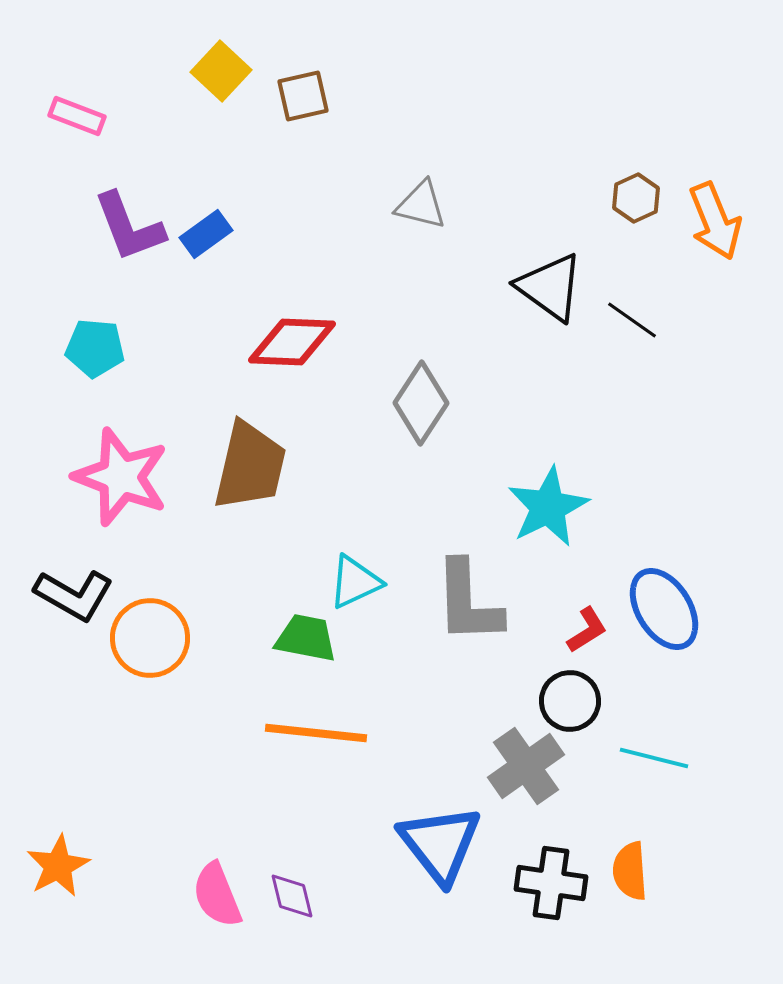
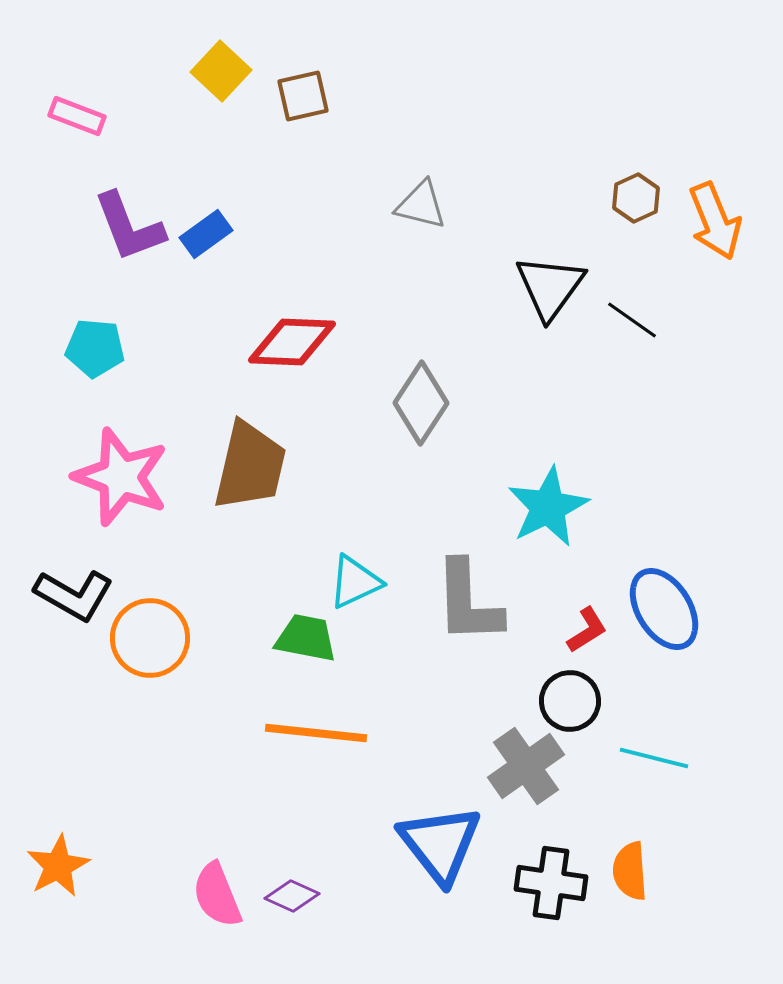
black triangle: rotated 30 degrees clockwise
purple diamond: rotated 52 degrees counterclockwise
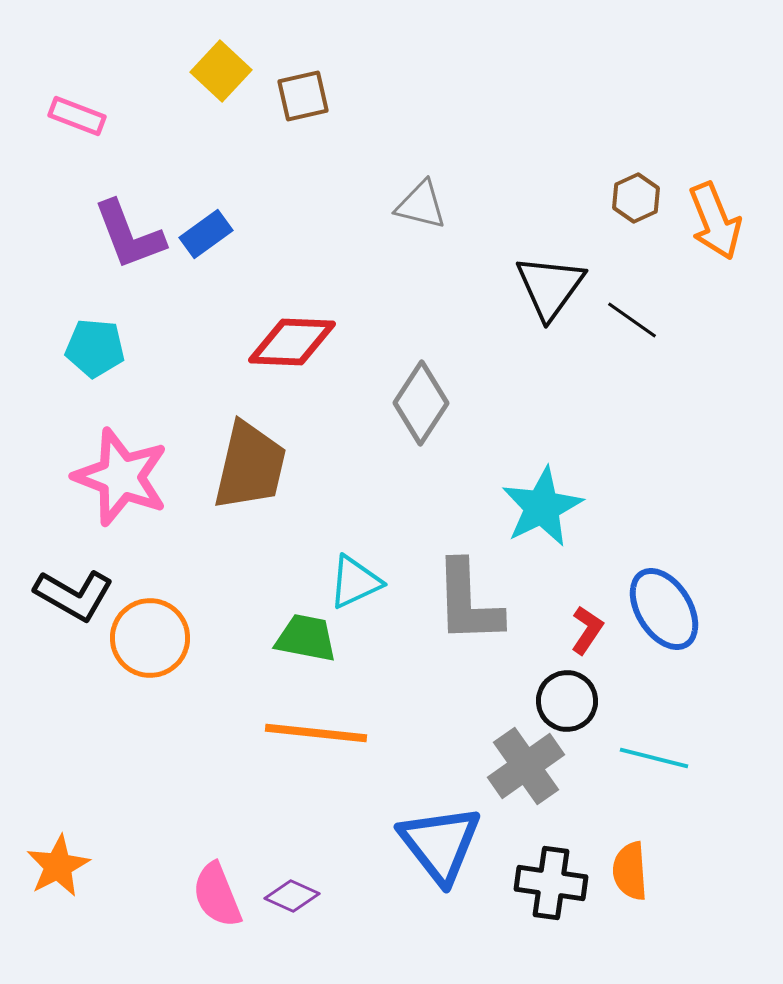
purple L-shape: moved 8 px down
cyan star: moved 6 px left
red L-shape: rotated 24 degrees counterclockwise
black circle: moved 3 px left
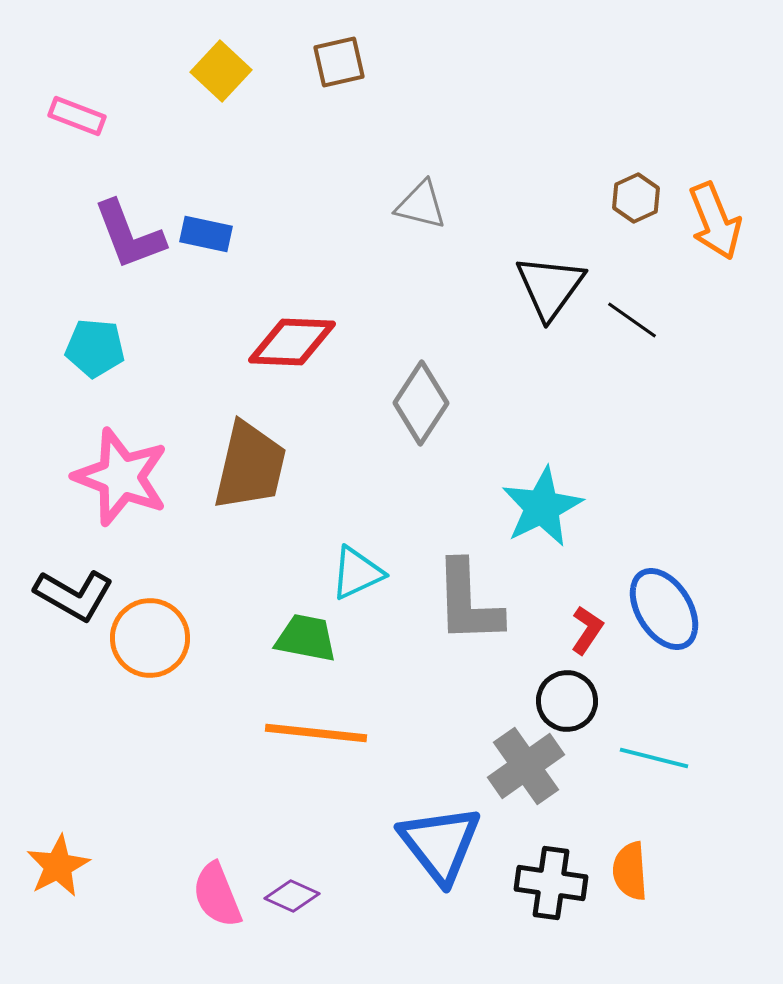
brown square: moved 36 px right, 34 px up
blue rectangle: rotated 48 degrees clockwise
cyan triangle: moved 2 px right, 9 px up
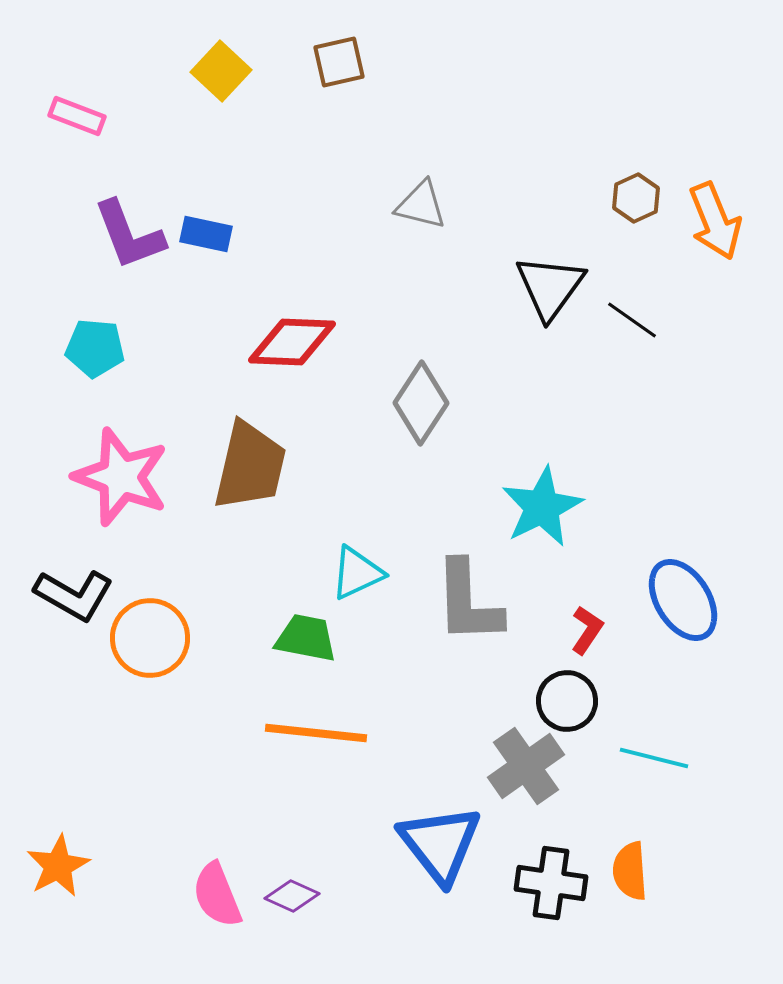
blue ellipse: moved 19 px right, 9 px up
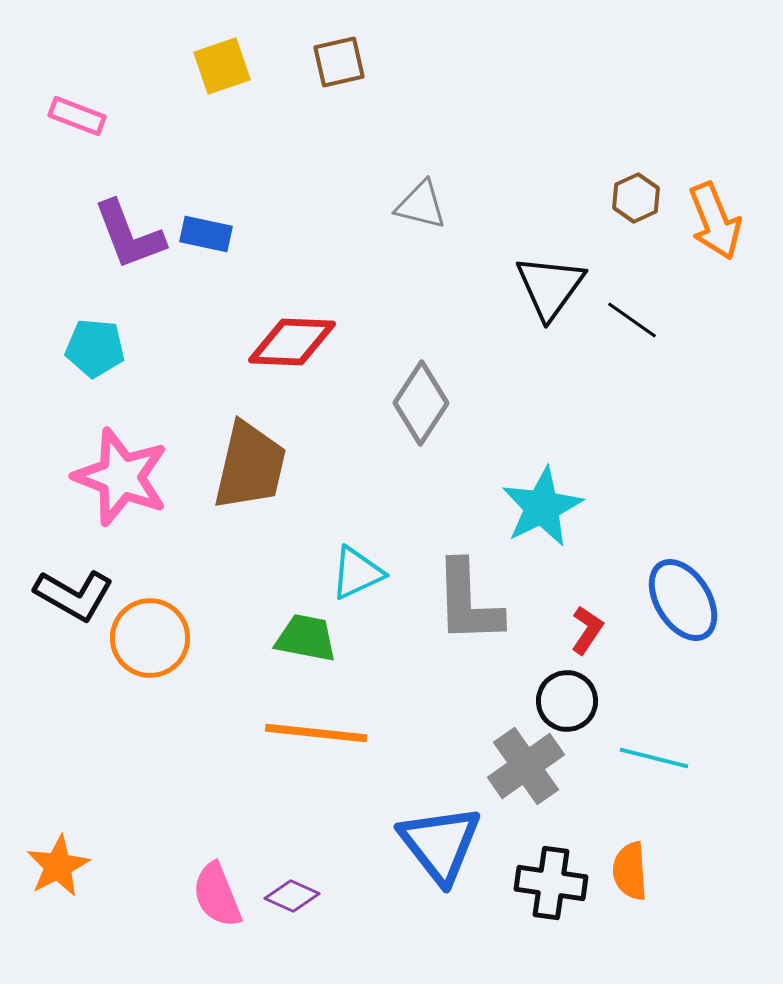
yellow square: moved 1 px right, 5 px up; rotated 28 degrees clockwise
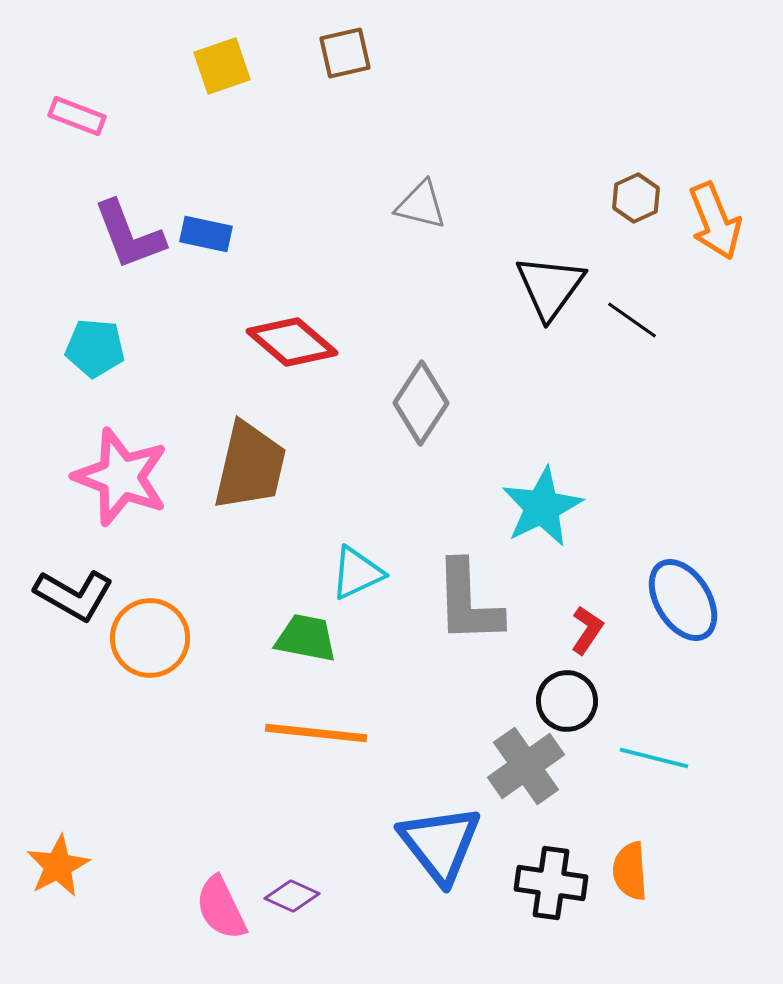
brown square: moved 6 px right, 9 px up
red diamond: rotated 38 degrees clockwise
pink semicircle: moved 4 px right, 13 px down; rotated 4 degrees counterclockwise
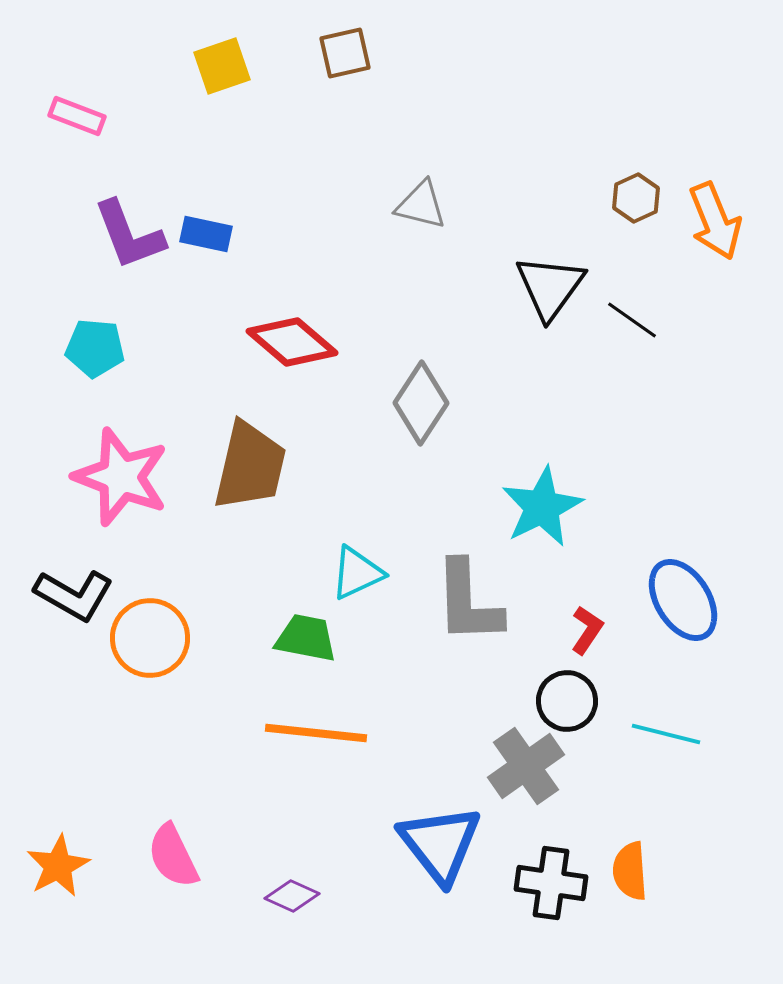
cyan line: moved 12 px right, 24 px up
pink semicircle: moved 48 px left, 52 px up
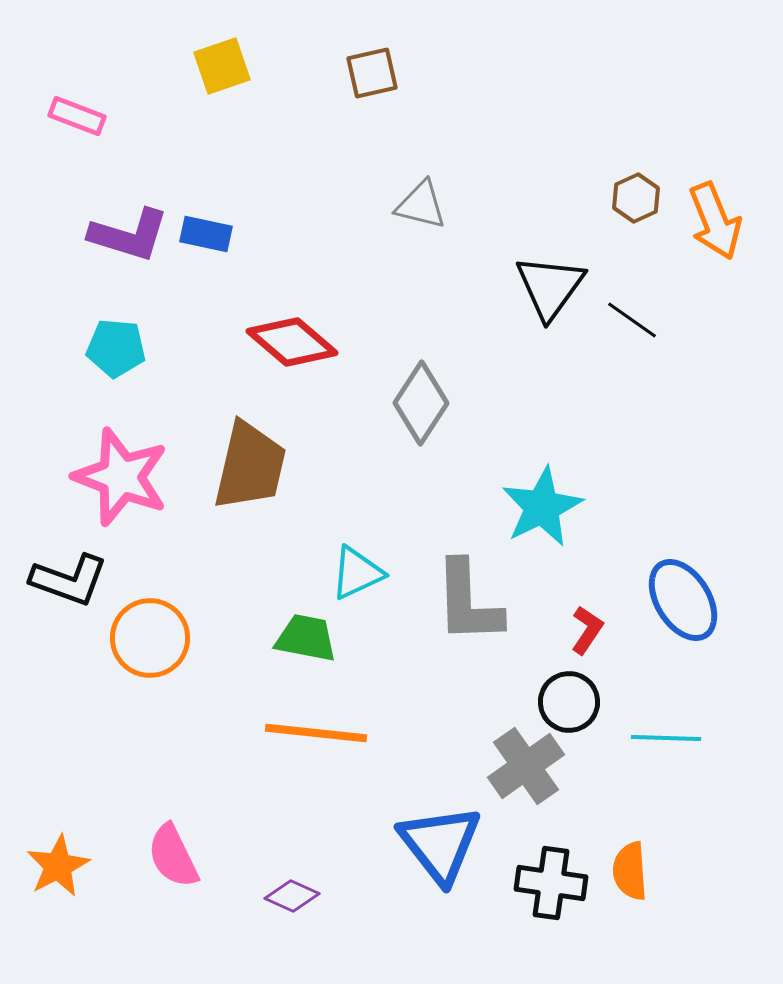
brown square: moved 27 px right, 20 px down
purple L-shape: rotated 52 degrees counterclockwise
cyan pentagon: moved 21 px right
black L-shape: moved 5 px left, 15 px up; rotated 10 degrees counterclockwise
black circle: moved 2 px right, 1 px down
cyan line: moved 4 px down; rotated 12 degrees counterclockwise
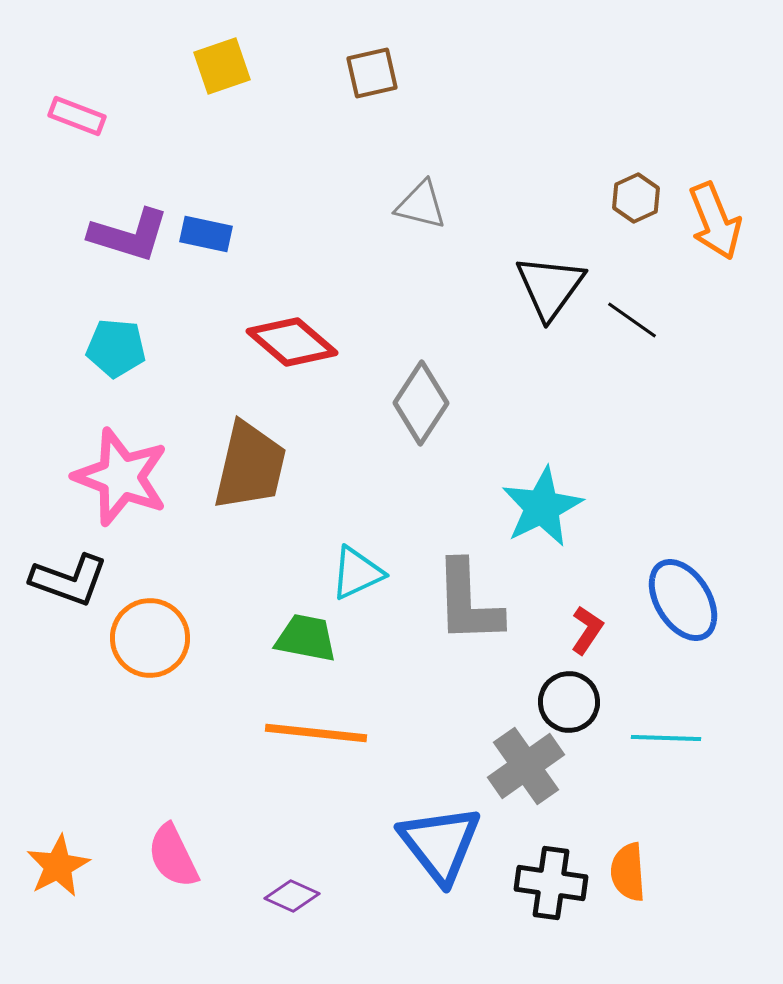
orange semicircle: moved 2 px left, 1 px down
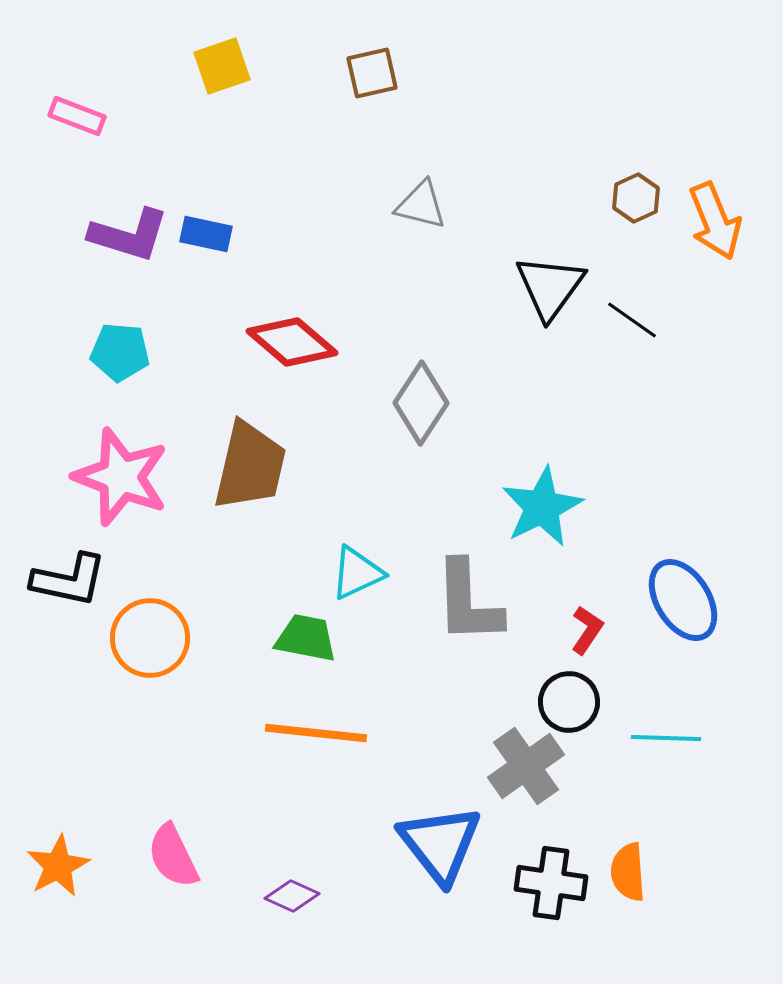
cyan pentagon: moved 4 px right, 4 px down
black L-shape: rotated 8 degrees counterclockwise
